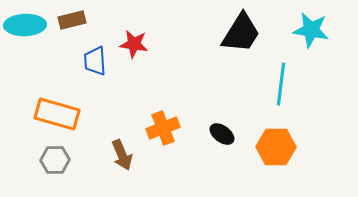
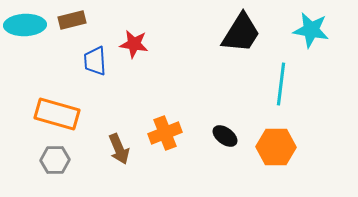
orange cross: moved 2 px right, 5 px down
black ellipse: moved 3 px right, 2 px down
brown arrow: moved 3 px left, 6 px up
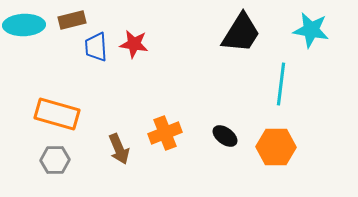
cyan ellipse: moved 1 px left
blue trapezoid: moved 1 px right, 14 px up
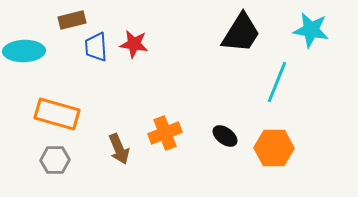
cyan ellipse: moved 26 px down
cyan line: moved 4 px left, 2 px up; rotated 15 degrees clockwise
orange hexagon: moved 2 px left, 1 px down
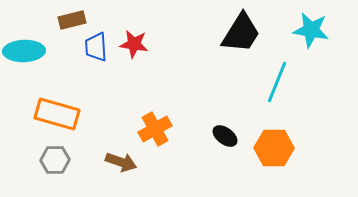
orange cross: moved 10 px left, 4 px up; rotated 8 degrees counterclockwise
brown arrow: moved 2 px right, 13 px down; rotated 48 degrees counterclockwise
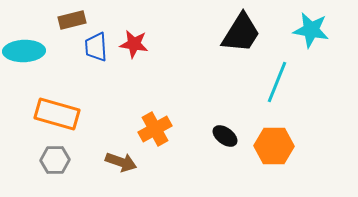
orange hexagon: moved 2 px up
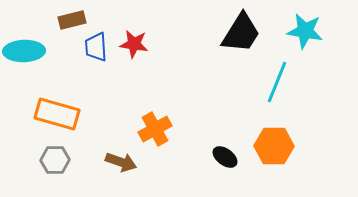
cyan star: moved 6 px left, 1 px down
black ellipse: moved 21 px down
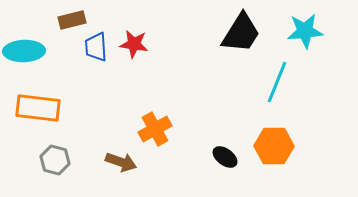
cyan star: rotated 15 degrees counterclockwise
orange rectangle: moved 19 px left, 6 px up; rotated 9 degrees counterclockwise
gray hexagon: rotated 16 degrees clockwise
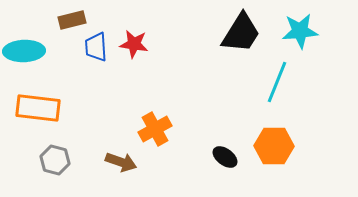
cyan star: moved 5 px left
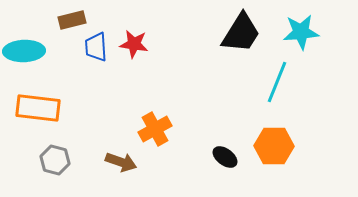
cyan star: moved 1 px right, 1 px down
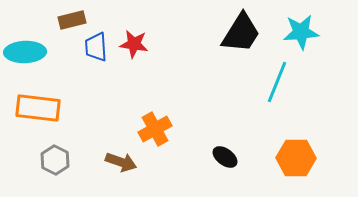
cyan ellipse: moved 1 px right, 1 px down
orange hexagon: moved 22 px right, 12 px down
gray hexagon: rotated 12 degrees clockwise
